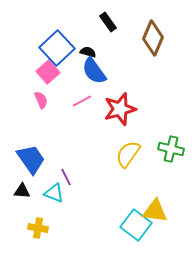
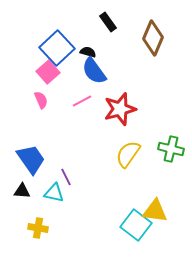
cyan triangle: rotated 10 degrees counterclockwise
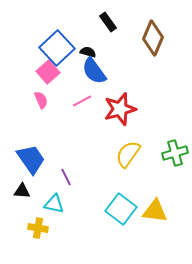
green cross: moved 4 px right, 4 px down; rotated 30 degrees counterclockwise
cyan triangle: moved 11 px down
cyan square: moved 15 px left, 16 px up
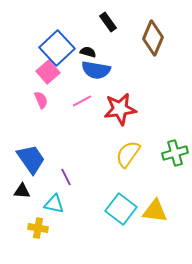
blue semicircle: moved 2 px right, 1 px up; rotated 44 degrees counterclockwise
red star: rotated 8 degrees clockwise
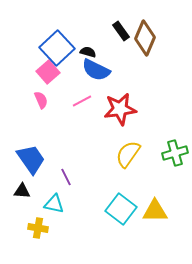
black rectangle: moved 13 px right, 9 px down
brown diamond: moved 8 px left
blue semicircle: rotated 16 degrees clockwise
yellow triangle: rotated 8 degrees counterclockwise
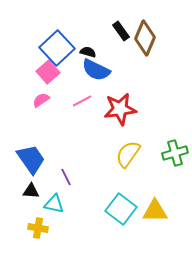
pink semicircle: rotated 102 degrees counterclockwise
black triangle: moved 9 px right
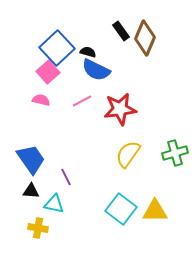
pink semicircle: rotated 48 degrees clockwise
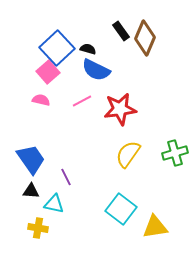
black semicircle: moved 3 px up
yellow triangle: moved 16 px down; rotated 8 degrees counterclockwise
